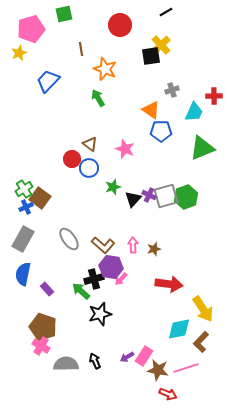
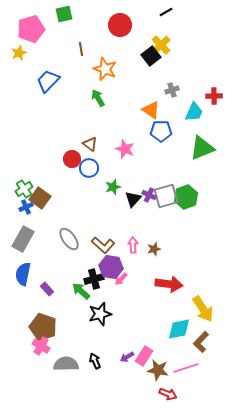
black square at (151, 56): rotated 30 degrees counterclockwise
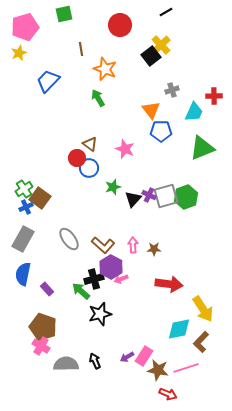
pink pentagon at (31, 29): moved 6 px left, 2 px up
orange triangle at (151, 110): rotated 18 degrees clockwise
red circle at (72, 159): moved 5 px right, 1 px up
brown star at (154, 249): rotated 16 degrees clockwise
purple hexagon at (111, 267): rotated 20 degrees clockwise
pink arrow at (121, 279): rotated 24 degrees clockwise
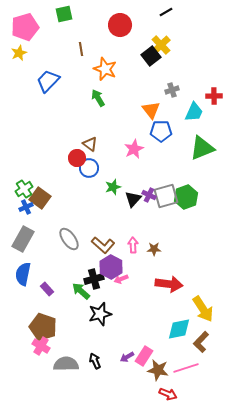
pink star at (125, 149): moved 9 px right; rotated 24 degrees clockwise
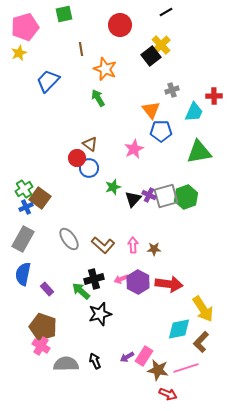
green triangle at (202, 148): moved 3 px left, 4 px down; rotated 12 degrees clockwise
purple hexagon at (111, 267): moved 27 px right, 15 px down
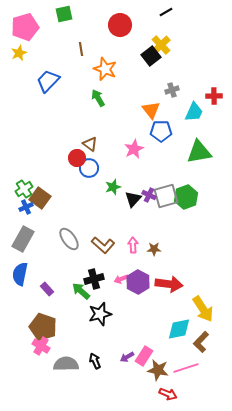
blue semicircle at (23, 274): moved 3 px left
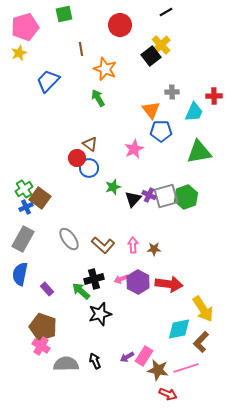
gray cross at (172, 90): moved 2 px down; rotated 16 degrees clockwise
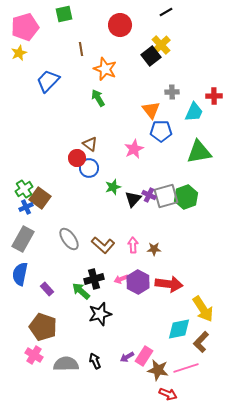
pink cross at (41, 346): moved 7 px left, 9 px down
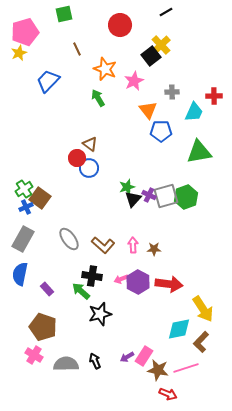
pink pentagon at (25, 27): moved 5 px down
brown line at (81, 49): moved 4 px left; rotated 16 degrees counterclockwise
orange triangle at (151, 110): moved 3 px left
pink star at (134, 149): moved 68 px up
green star at (113, 187): moved 14 px right
black cross at (94, 279): moved 2 px left, 3 px up; rotated 24 degrees clockwise
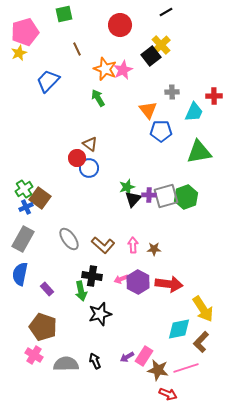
pink star at (134, 81): moved 11 px left, 11 px up
purple cross at (149, 195): rotated 24 degrees counterclockwise
green arrow at (81, 291): rotated 144 degrees counterclockwise
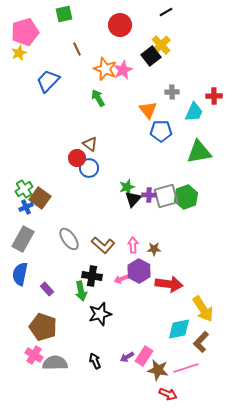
purple hexagon at (138, 282): moved 1 px right, 11 px up
gray semicircle at (66, 364): moved 11 px left, 1 px up
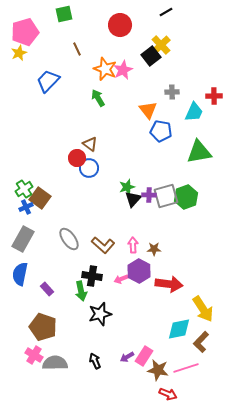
blue pentagon at (161, 131): rotated 10 degrees clockwise
